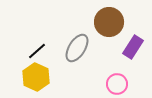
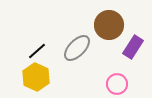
brown circle: moved 3 px down
gray ellipse: rotated 12 degrees clockwise
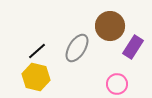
brown circle: moved 1 px right, 1 px down
gray ellipse: rotated 12 degrees counterclockwise
yellow hexagon: rotated 12 degrees counterclockwise
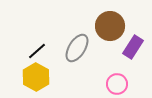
yellow hexagon: rotated 16 degrees clockwise
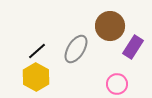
gray ellipse: moved 1 px left, 1 px down
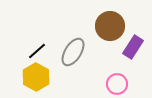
gray ellipse: moved 3 px left, 3 px down
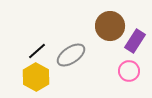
purple rectangle: moved 2 px right, 6 px up
gray ellipse: moved 2 px left, 3 px down; rotated 24 degrees clockwise
pink circle: moved 12 px right, 13 px up
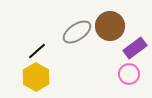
purple rectangle: moved 7 px down; rotated 20 degrees clockwise
gray ellipse: moved 6 px right, 23 px up
pink circle: moved 3 px down
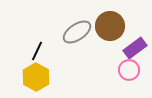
black line: rotated 24 degrees counterclockwise
pink circle: moved 4 px up
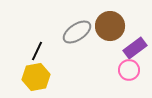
yellow hexagon: rotated 20 degrees clockwise
